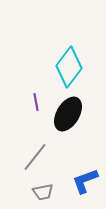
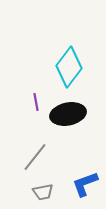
black ellipse: rotated 48 degrees clockwise
blue L-shape: moved 3 px down
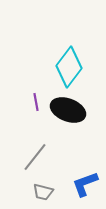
black ellipse: moved 4 px up; rotated 32 degrees clockwise
gray trapezoid: rotated 25 degrees clockwise
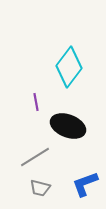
black ellipse: moved 16 px down
gray line: rotated 20 degrees clockwise
gray trapezoid: moved 3 px left, 4 px up
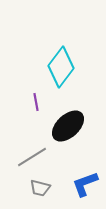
cyan diamond: moved 8 px left
black ellipse: rotated 64 degrees counterclockwise
gray line: moved 3 px left
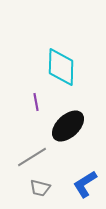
cyan diamond: rotated 36 degrees counterclockwise
blue L-shape: rotated 12 degrees counterclockwise
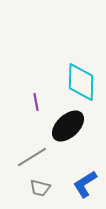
cyan diamond: moved 20 px right, 15 px down
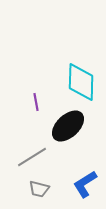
gray trapezoid: moved 1 px left, 1 px down
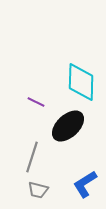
purple line: rotated 54 degrees counterclockwise
gray line: rotated 40 degrees counterclockwise
gray trapezoid: moved 1 px left, 1 px down
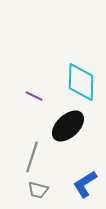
purple line: moved 2 px left, 6 px up
